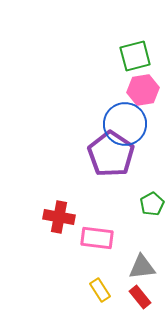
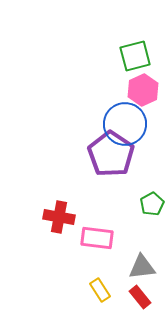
pink hexagon: rotated 16 degrees counterclockwise
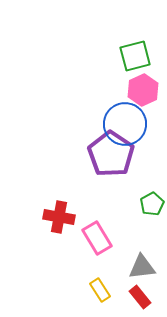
pink rectangle: rotated 52 degrees clockwise
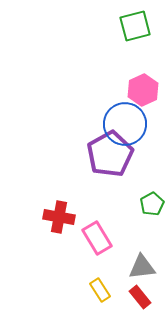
green square: moved 30 px up
purple pentagon: moved 1 px left; rotated 9 degrees clockwise
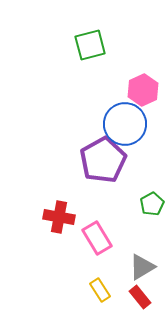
green square: moved 45 px left, 19 px down
purple pentagon: moved 7 px left, 6 px down
gray triangle: rotated 24 degrees counterclockwise
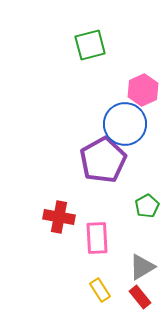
green pentagon: moved 5 px left, 2 px down
pink rectangle: rotated 28 degrees clockwise
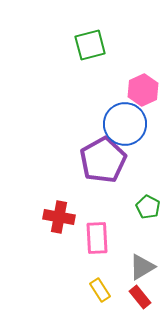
green pentagon: moved 1 px right, 1 px down; rotated 15 degrees counterclockwise
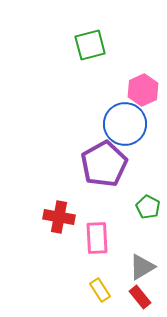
purple pentagon: moved 1 px right, 4 px down
